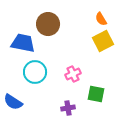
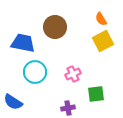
brown circle: moved 7 px right, 3 px down
green square: rotated 18 degrees counterclockwise
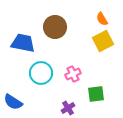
orange semicircle: moved 1 px right
cyan circle: moved 6 px right, 1 px down
purple cross: rotated 24 degrees counterclockwise
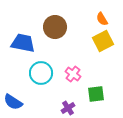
pink cross: rotated 28 degrees counterclockwise
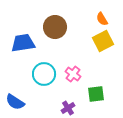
blue trapezoid: rotated 20 degrees counterclockwise
cyan circle: moved 3 px right, 1 px down
blue semicircle: moved 2 px right
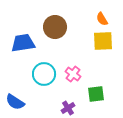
yellow square: rotated 25 degrees clockwise
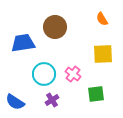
yellow square: moved 13 px down
purple cross: moved 16 px left, 8 px up
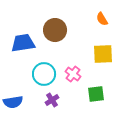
brown circle: moved 3 px down
blue semicircle: moved 2 px left; rotated 42 degrees counterclockwise
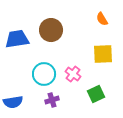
brown circle: moved 4 px left
blue trapezoid: moved 6 px left, 4 px up
green square: rotated 18 degrees counterclockwise
purple cross: rotated 16 degrees clockwise
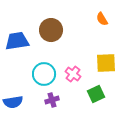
blue trapezoid: moved 2 px down
yellow square: moved 3 px right, 9 px down
